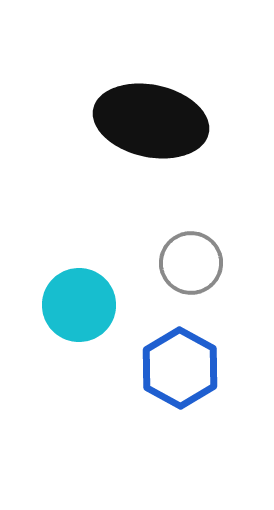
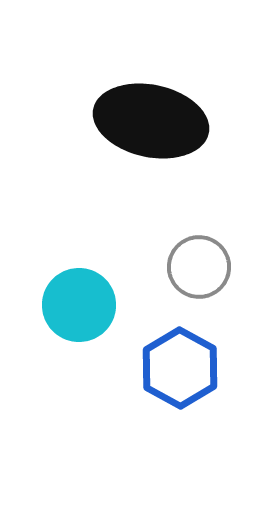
gray circle: moved 8 px right, 4 px down
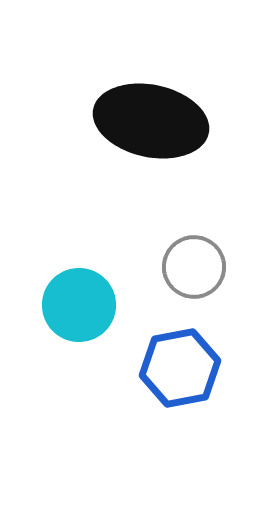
gray circle: moved 5 px left
blue hexagon: rotated 20 degrees clockwise
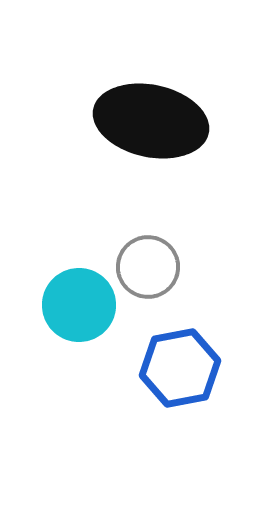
gray circle: moved 46 px left
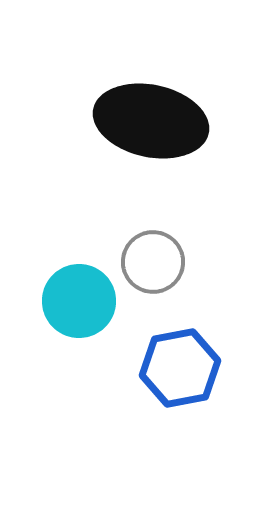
gray circle: moved 5 px right, 5 px up
cyan circle: moved 4 px up
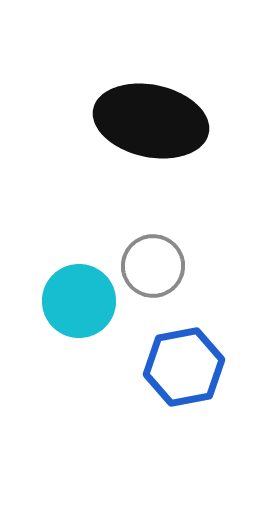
gray circle: moved 4 px down
blue hexagon: moved 4 px right, 1 px up
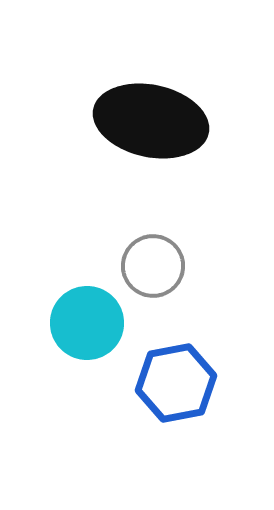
cyan circle: moved 8 px right, 22 px down
blue hexagon: moved 8 px left, 16 px down
